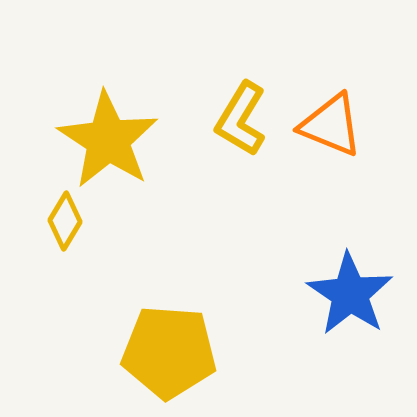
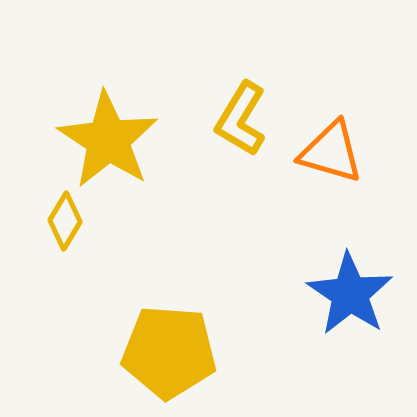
orange triangle: moved 27 px down; rotated 6 degrees counterclockwise
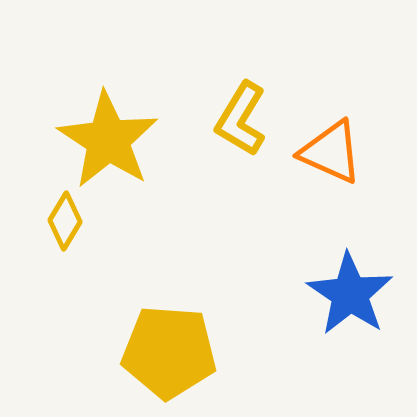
orange triangle: rotated 8 degrees clockwise
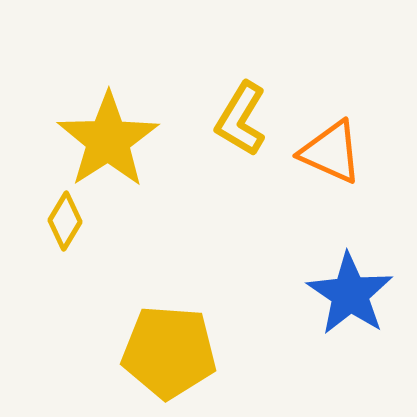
yellow star: rotated 6 degrees clockwise
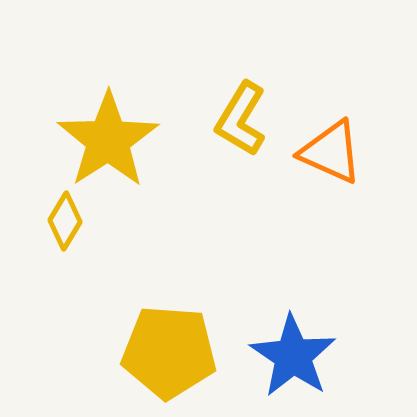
blue star: moved 57 px left, 62 px down
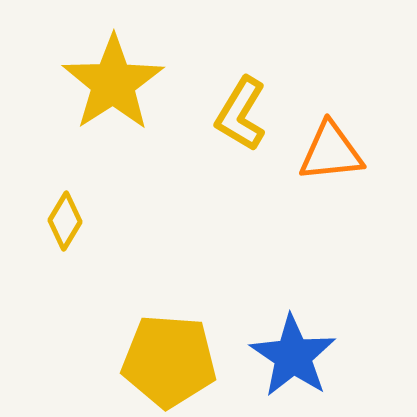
yellow L-shape: moved 5 px up
yellow star: moved 5 px right, 57 px up
orange triangle: rotated 30 degrees counterclockwise
yellow pentagon: moved 9 px down
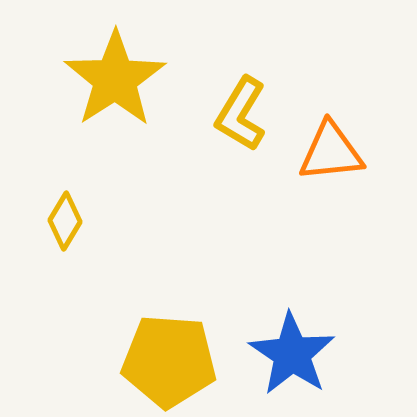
yellow star: moved 2 px right, 4 px up
blue star: moved 1 px left, 2 px up
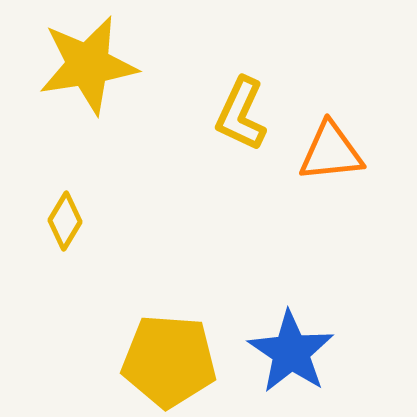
yellow star: moved 27 px left, 14 px up; rotated 24 degrees clockwise
yellow L-shape: rotated 6 degrees counterclockwise
blue star: moved 1 px left, 2 px up
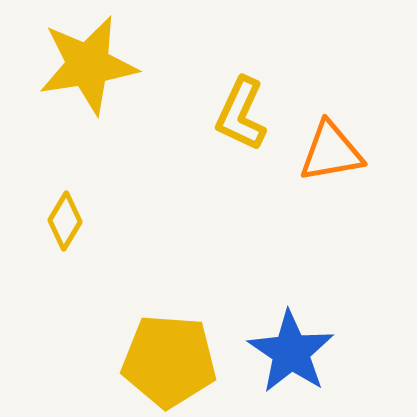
orange triangle: rotated 4 degrees counterclockwise
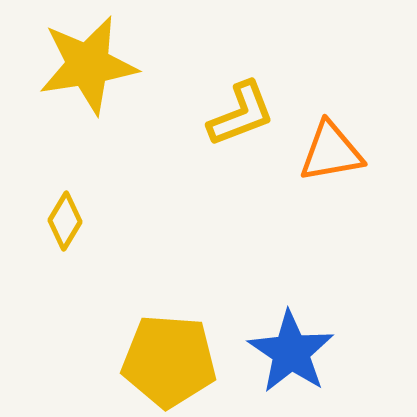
yellow L-shape: rotated 136 degrees counterclockwise
